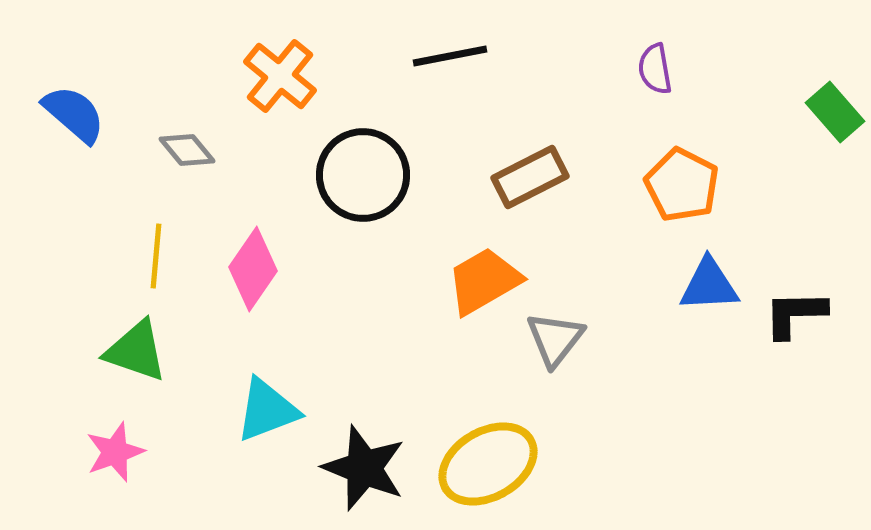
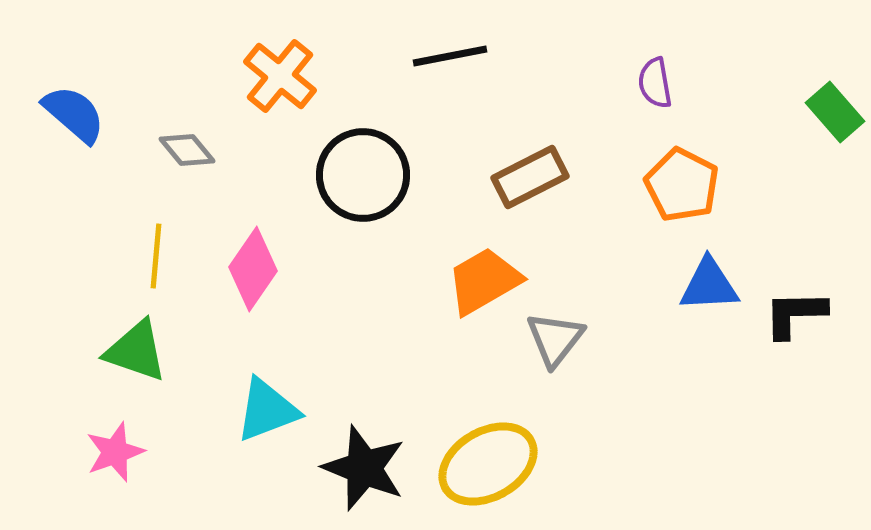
purple semicircle: moved 14 px down
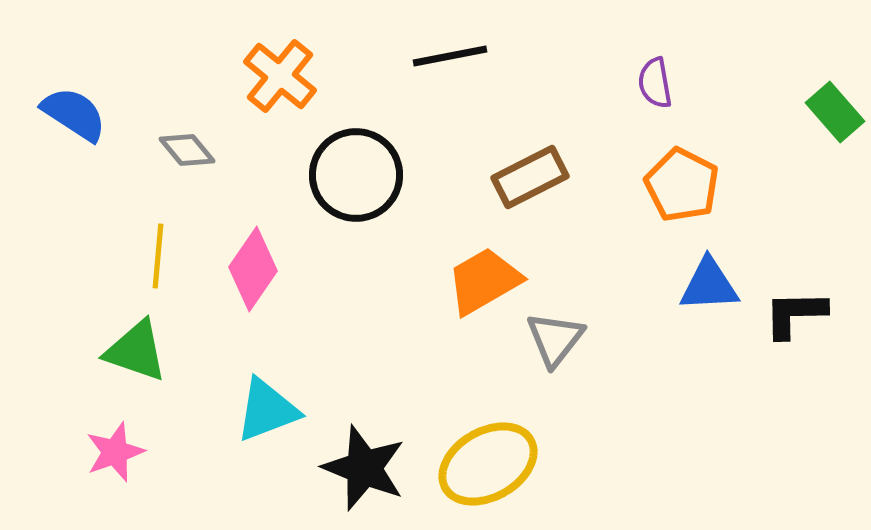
blue semicircle: rotated 8 degrees counterclockwise
black circle: moved 7 px left
yellow line: moved 2 px right
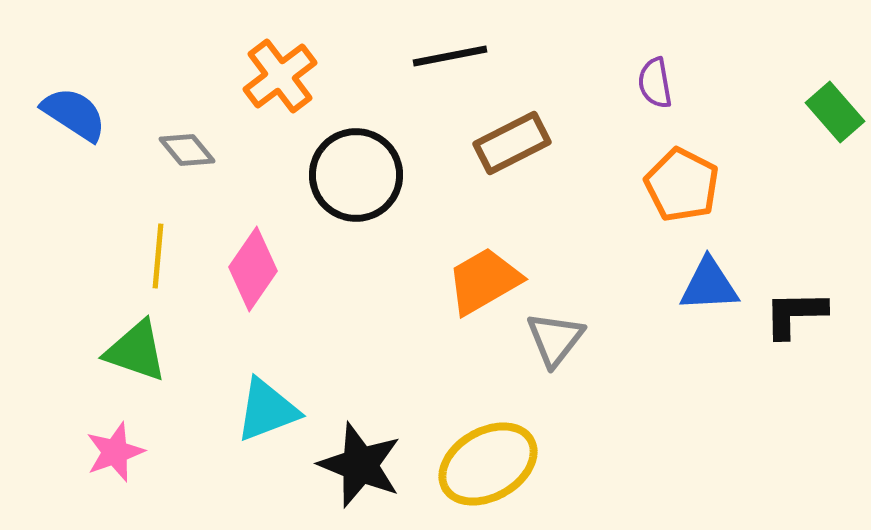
orange cross: rotated 14 degrees clockwise
brown rectangle: moved 18 px left, 34 px up
black star: moved 4 px left, 3 px up
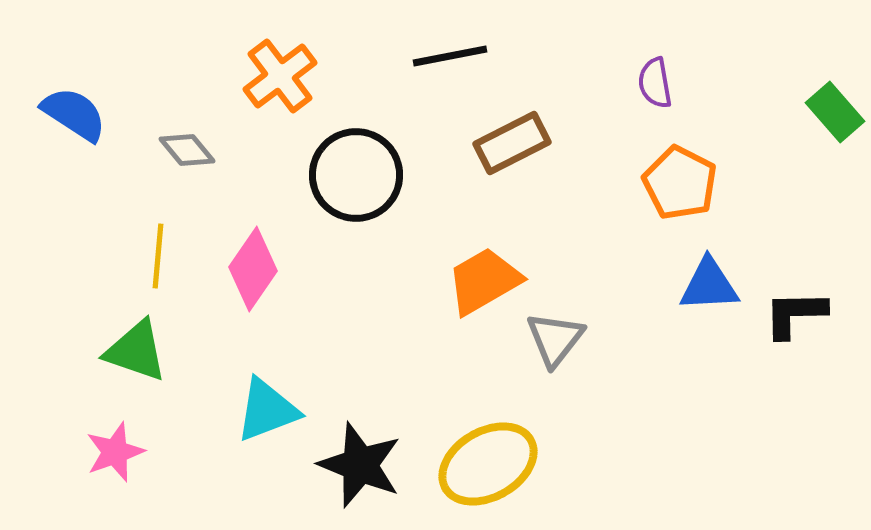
orange pentagon: moved 2 px left, 2 px up
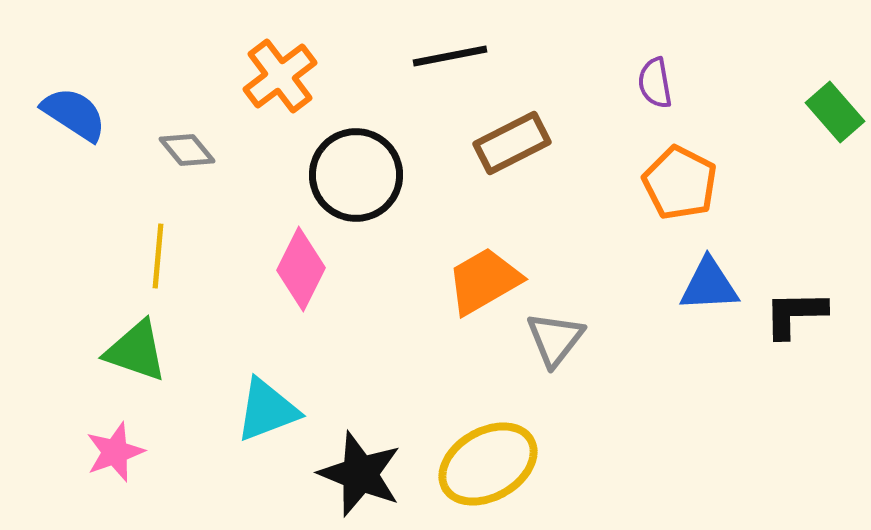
pink diamond: moved 48 px right; rotated 8 degrees counterclockwise
black star: moved 9 px down
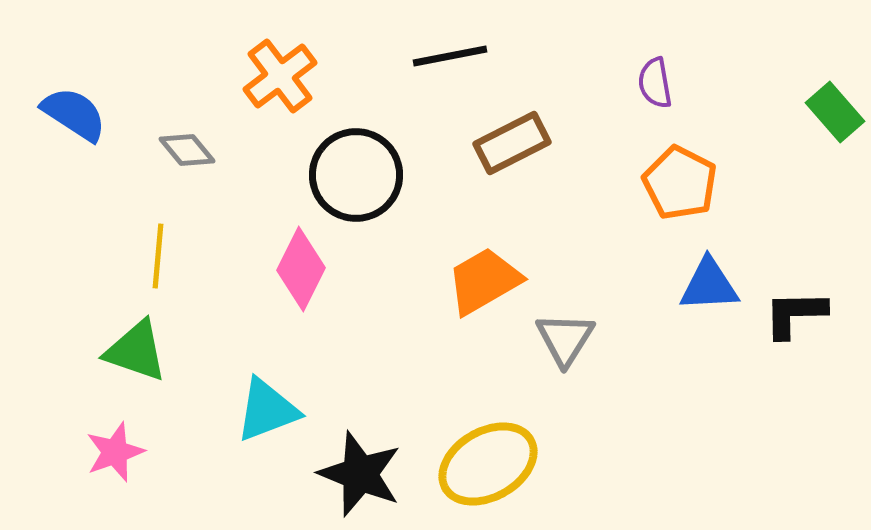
gray triangle: moved 10 px right; rotated 6 degrees counterclockwise
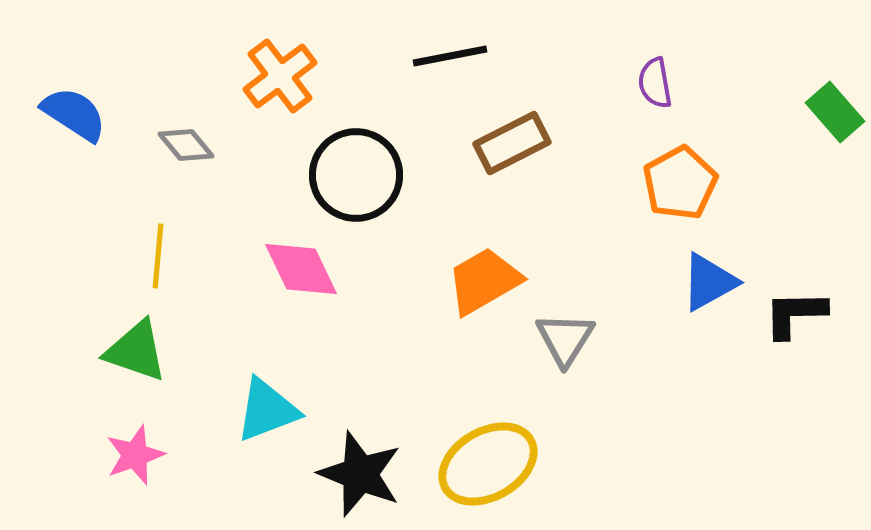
gray diamond: moved 1 px left, 5 px up
orange pentagon: rotated 16 degrees clockwise
pink diamond: rotated 52 degrees counterclockwise
blue triangle: moved 3 px up; rotated 26 degrees counterclockwise
pink star: moved 20 px right, 3 px down
